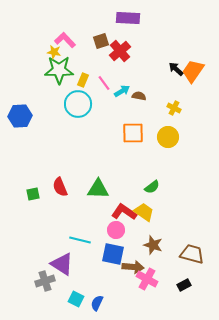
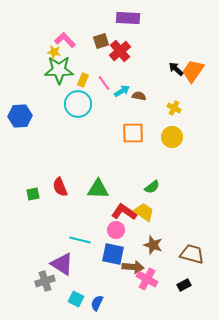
yellow circle: moved 4 px right
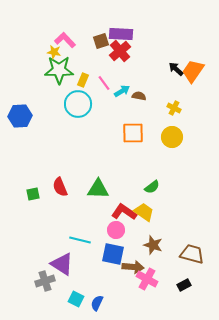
purple rectangle: moved 7 px left, 16 px down
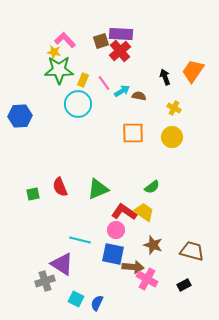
black arrow: moved 11 px left, 8 px down; rotated 28 degrees clockwise
green triangle: rotated 25 degrees counterclockwise
brown trapezoid: moved 3 px up
